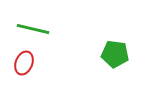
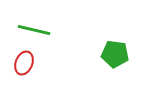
green line: moved 1 px right, 1 px down
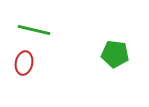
red ellipse: rotated 10 degrees counterclockwise
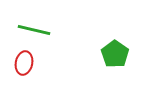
green pentagon: rotated 28 degrees clockwise
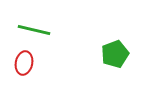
green pentagon: rotated 16 degrees clockwise
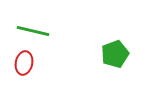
green line: moved 1 px left, 1 px down
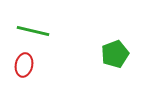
red ellipse: moved 2 px down
